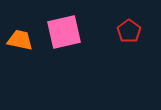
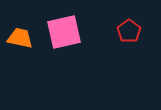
orange trapezoid: moved 2 px up
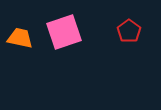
pink square: rotated 6 degrees counterclockwise
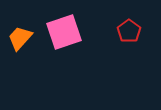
orange trapezoid: rotated 60 degrees counterclockwise
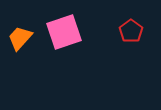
red pentagon: moved 2 px right
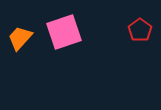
red pentagon: moved 9 px right, 1 px up
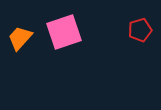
red pentagon: rotated 20 degrees clockwise
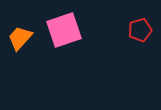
pink square: moved 2 px up
